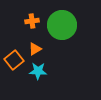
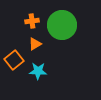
orange triangle: moved 5 px up
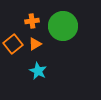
green circle: moved 1 px right, 1 px down
orange square: moved 1 px left, 16 px up
cyan star: rotated 24 degrees clockwise
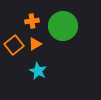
orange square: moved 1 px right, 1 px down
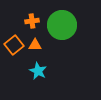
green circle: moved 1 px left, 1 px up
orange triangle: moved 1 px down; rotated 32 degrees clockwise
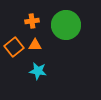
green circle: moved 4 px right
orange square: moved 2 px down
cyan star: rotated 18 degrees counterclockwise
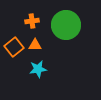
cyan star: moved 2 px up; rotated 18 degrees counterclockwise
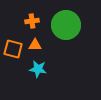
orange square: moved 1 px left, 2 px down; rotated 36 degrees counterclockwise
cyan star: rotated 18 degrees clockwise
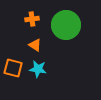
orange cross: moved 2 px up
orange triangle: rotated 32 degrees clockwise
orange square: moved 19 px down
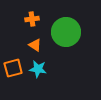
green circle: moved 7 px down
orange square: rotated 30 degrees counterclockwise
